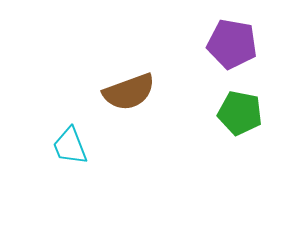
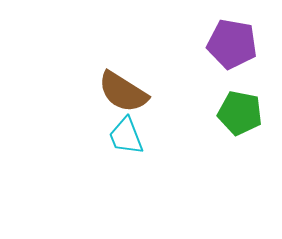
brown semicircle: moved 6 px left; rotated 52 degrees clockwise
cyan trapezoid: moved 56 px right, 10 px up
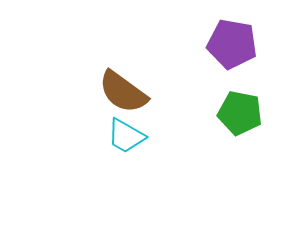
brown semicircle: rotated 4 degrees clockwise
cyan trapezoid: rotated 39 degrees counterclockwise
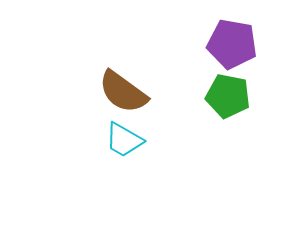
green pentagon: moved 12 px left, 17 px up
cyan trapezoid: moved 2 px left, 4 px down
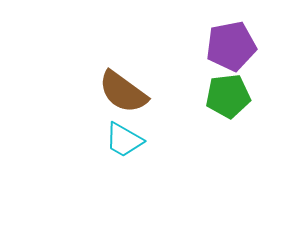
purple pentagon: moved 1 px left, 2 px down; rotated 21 degrees counterclockwise
green pentagon: rotated 18 degrees counterclockwise
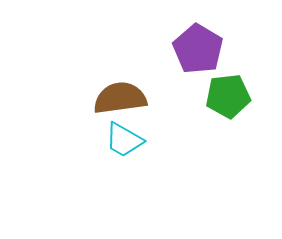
purple pentagon: moved 33 px left, 3 px down; rotated 30 degrees counterclockwise
brown semicircle: moved 3 px left, 6 px down; rotated 136 degrees clockwise
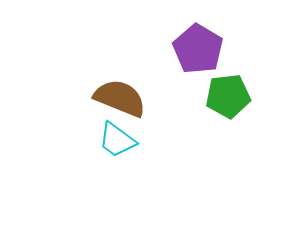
brown semicircle: rotated 30 degrees clockwise
cyan trapezoid: moved 7 px left; rotated 6 degrees clockwise
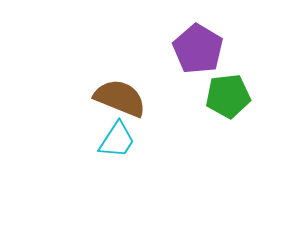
cyan trapezoid: rotated 93 degrees counterclockwise
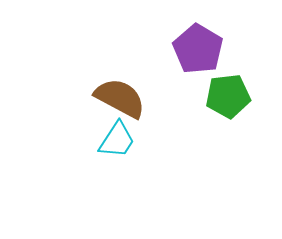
brown semicircle: rotated 6 degrees clockwise
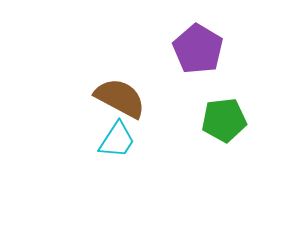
green pentagon: moved 4 px left, 24 px down
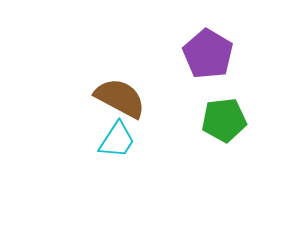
purple pentagon: moved 10 px right, 5 px down
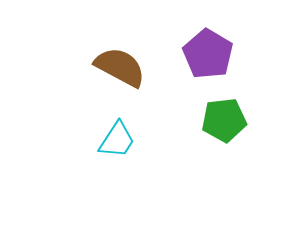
brown semicircle: moved 31 px up
